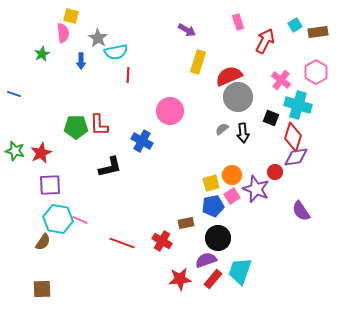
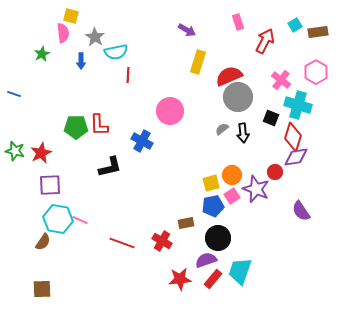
gray star at (98, 38): moved 3 px left, 1 px up
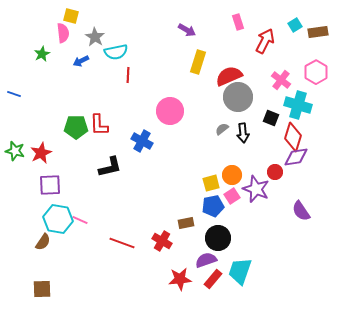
blue arrow at (81, 61): rotated 63 degrees clockwise
